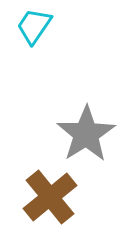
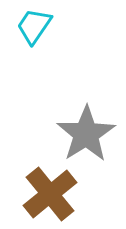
brown cross: moved 3 px up
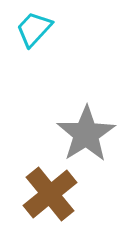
cyan trapezoid: moved 3 px down; rotated 9 degrees clockwise
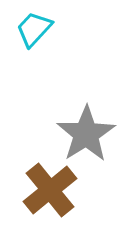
brown cross: moved 4 px up
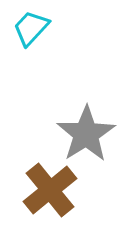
cyan trapezoid: moved 3 px left, 1 px up
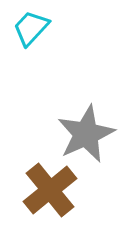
gray star: rotated 8 degrees clockwise
